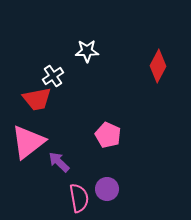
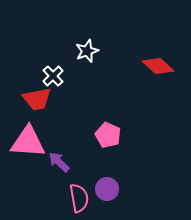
white star: rotated 20 degrees counterclockwise
red diamond: rotated 76 degrees counterclockwise
white cross: rotated 10 degrees counterclockwise
pink triangle: rotated 42 degrees clockwise
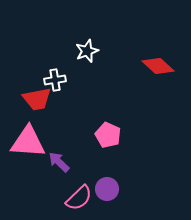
white cross: moved 2 px right, 4 px down; rotated 35 degrees clockwise
pink semicircle: rotated 56 degrees clockwise
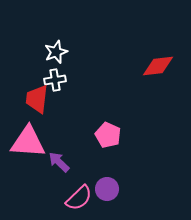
white star: moved 31 px left, 1 px down
red diamond: rotated 48 degrees counterclockwise
red trapezoid: rotated 108 degrees clockwise
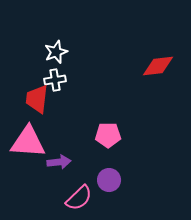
pink pentagon: rotated 25 degrees counterclockwise
purple arrow: rotated 130 degrees clockwise
purple circle: moved 2 px right, 9 px up
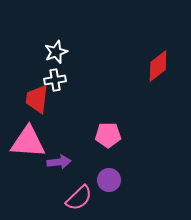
red diamond: rotated 32 degrees counterclockwise
